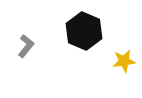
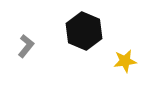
yellow star: moved 1 px right
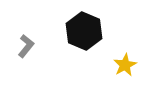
yellow star: moved 4 px down; rotated 20 degrees counterclockwise
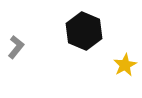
gray L-shape: moved 10 px left, 1 px down
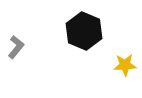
yellow star: rotated 25 degrees clockwise
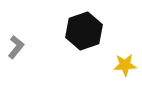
black hexagon: rotated 18 degrees clockwise
